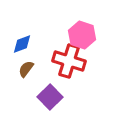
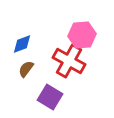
pink hexagon: rotated 24 degrees counterclockwise
red cross: rotated 12 degrees clockwise
purple square: rotated 15 degrees counterclockwise
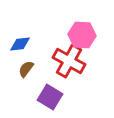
pink hexagon: rotated 8 degrees clockwise
blue diamond: moved 2 px left; rotated 15 degrees clockwise
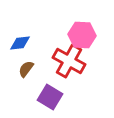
blue diamond: moved 1 px up
